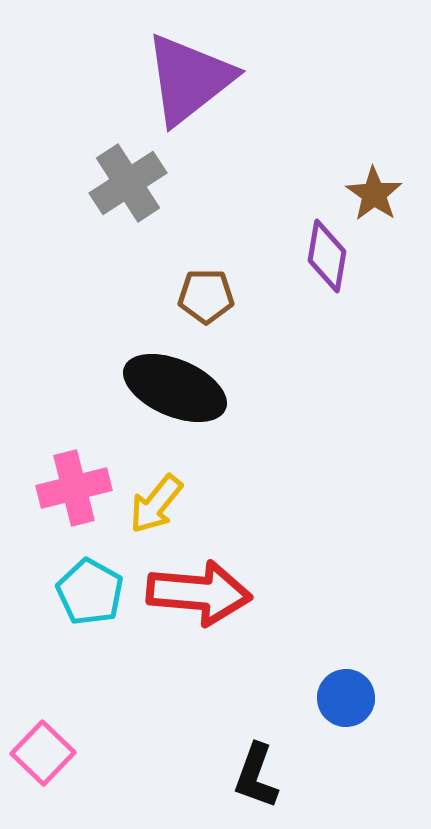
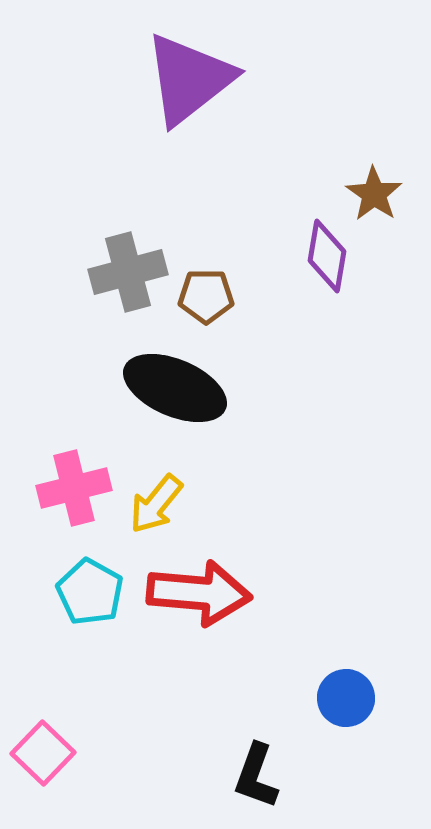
gray cross: moved 89 px down; rotated 18 degrees clockwise
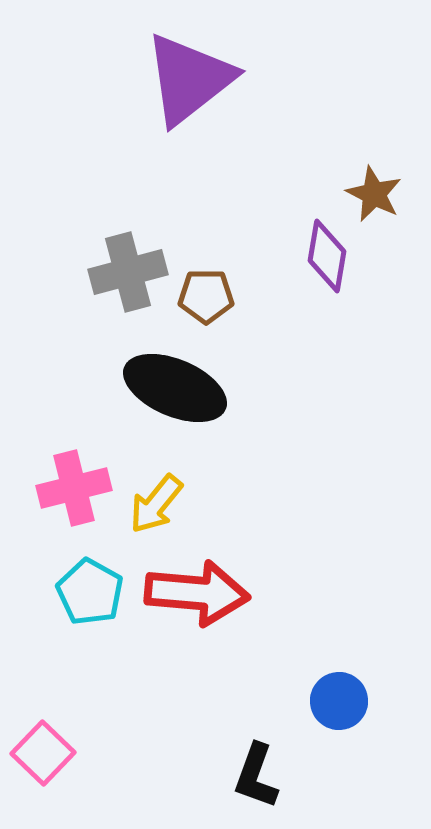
brown star: rotated 8 degrees counterclockwise
red arrow: moved 2 px left
blue circle: moved 7 px left, 3 px down
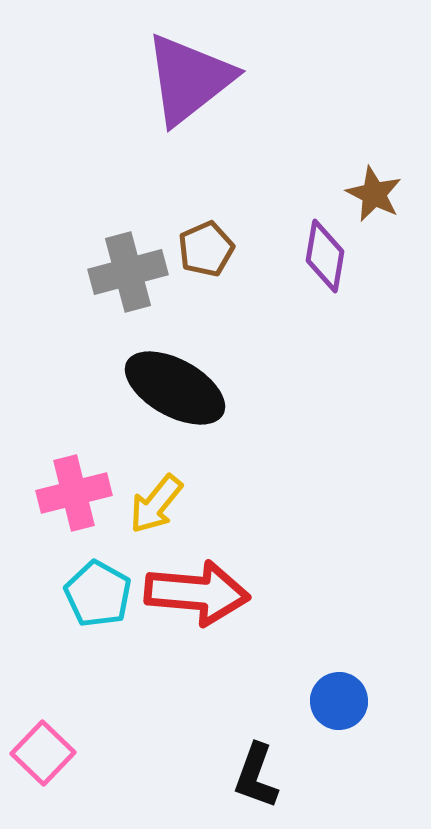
purple diamond: moved 2 px left
brown pentagon: moved 47 px up; rotated 24 degrees counterclockwise
black ellipse: rotated 6 degrees clockwise
pink cross: moved 5 px down
cyan pentagon: moved 8 px right, 2 px down
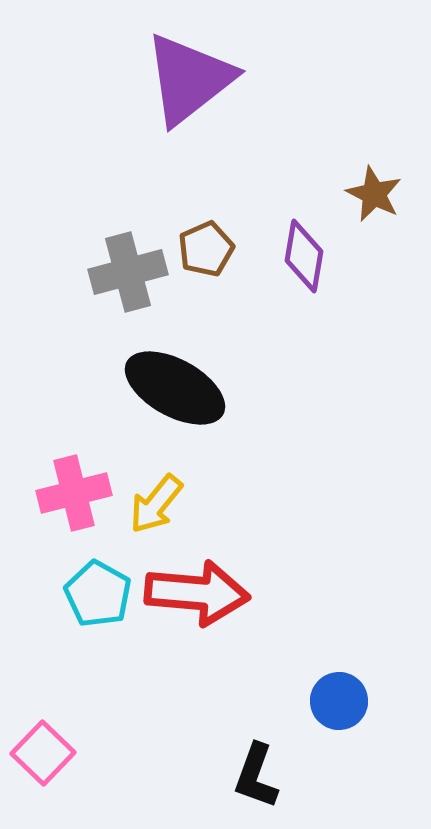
purple diamond: moved 21 px left
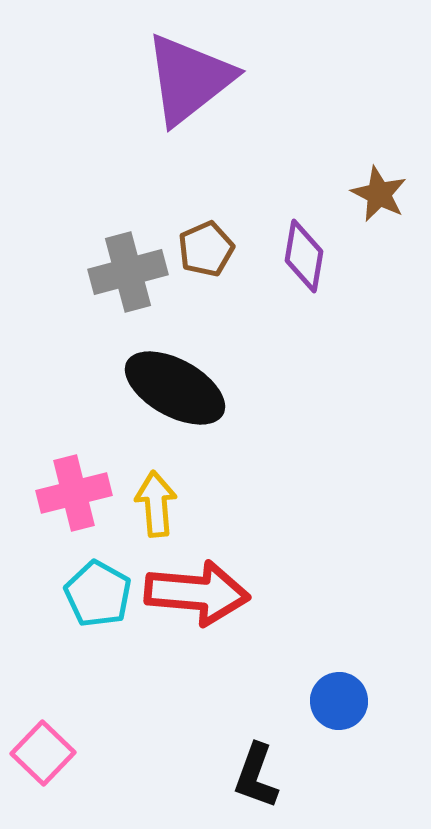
brown star: moved 5 px right
yellow arrow: rotated 136 degrees clockwise
